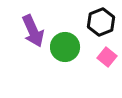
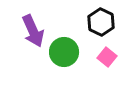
black hexagon: rotated 12 degrees counterclockwise
green circle: moved 1 px left, 5 px down
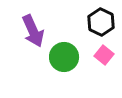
green circle: moved 5 px down
pink square: moved 3 px left, 2 px up
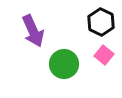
green circle: moved 7 px down
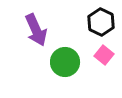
purple arrow: moved 3 px right, 1 px up
green circle: moved 1 px right, 2 px up
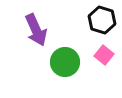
black hexagon: moved 1 px right, 2 px up; rotated 8 degrees counterclockwise
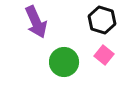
purple arrow: moved 8 px up
green circle: moved 1 px left
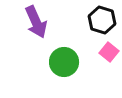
pink square: moved 5 px right, 3 px up
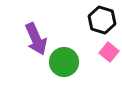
purple arrow: moved 17 px down
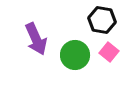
black hexagon: rotated 8 degrees counterclockwise
green circle: moved 11 px right, 7 px up
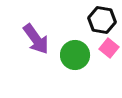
purple arrow: rotated 12 degrees counterclockwise
pink square: moved 4 px up
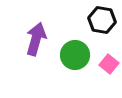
purple arrow: rotated 128 degrees counterclockwise
pink square: moved 16 px down
